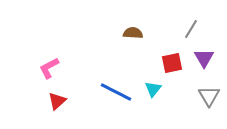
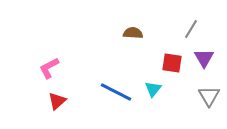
red square: rotated 20 degrees clockwise
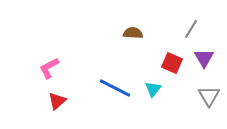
red square: rotated 15 degrees clockwise
blue line: moved 1 px left, 4 px up
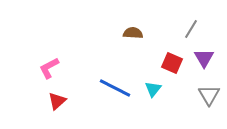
gray triangle: moved 1 px up
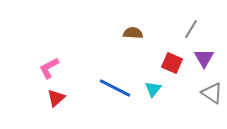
gray triangle: moved 3 px right, 2 px up; rotated 25 degrees counterclockwise
red triangle: moved 1 px left, 3 px up
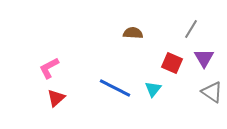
gray triangle: moved 1 px up
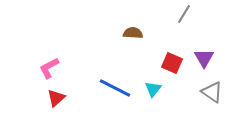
gray line: moved 7 px left, 15 px up
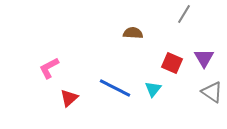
red triangle: moved 13 px right
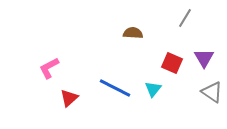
gray line: moved 1 px right, 4 px down
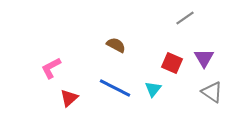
gray line: rotated 24 degrees clockwise
brown semicircle: moved 17 px left, 12 px down; rotated 24 degrees clockwise
pink L-shape: moved 2 px right
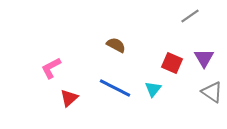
gray line: moved 5 px right, 2 px up
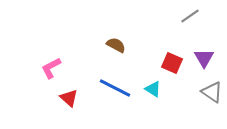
cyan triangle: rotated 36 degrees counterclockwise
red triangle: rotated 36 degrees counterclockwise
